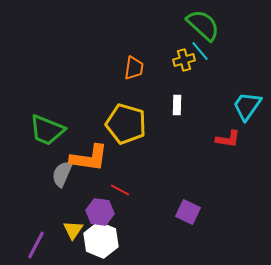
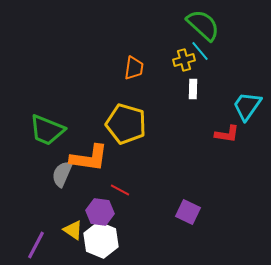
white rectangle: moved 16 px right, 16 px up
red L-shape: moved 1 px left, 5 px up
yellow triangle: rotated 30 degrees counterclockwise
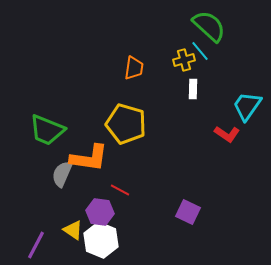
green semicircle: moved 6 px right, 1 px down
red L-shape: rotated 25 degrees clockwise
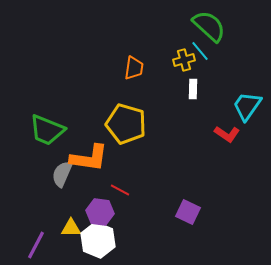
yellow triangle: moved 2 px left, 2 px up; rotated 35 degrees counterclockwise
white hexagon: moved 3 px left
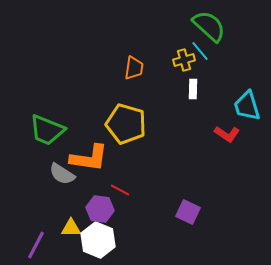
cyan trapezoid: rotated 52 degrees counterclockwise
gray semicircle: rotated 80 degrees counterclockwise
purple hexagon: moved 3 px up
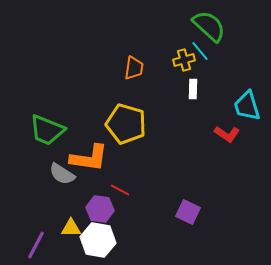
white hexagon: rotated 12 degrees counterclockwise
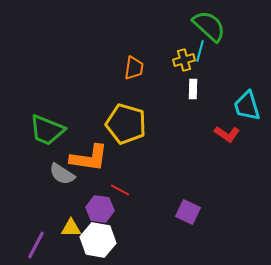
cyan line: rotated 55 degrees clockwise
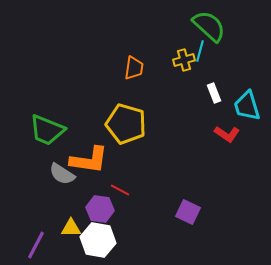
white rectangle: moved 21 px right, 4 px down; rotated 24 degrees counterclockwise
orange L-shape: moved 2 px down
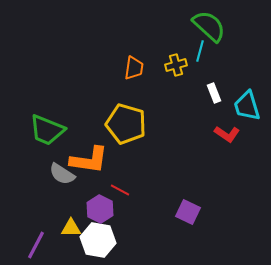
yellow cross: moved 8 px left, 5 px down
purple hexagon: rotated 20 degrees clockwise
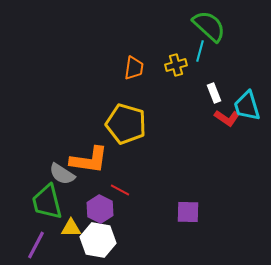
green trapezoid: moved 72 px down; rotated 54 degrees clockwise
red L-shape: moved 16 px up
purple square: rotated 25 degrees counterclockwise
